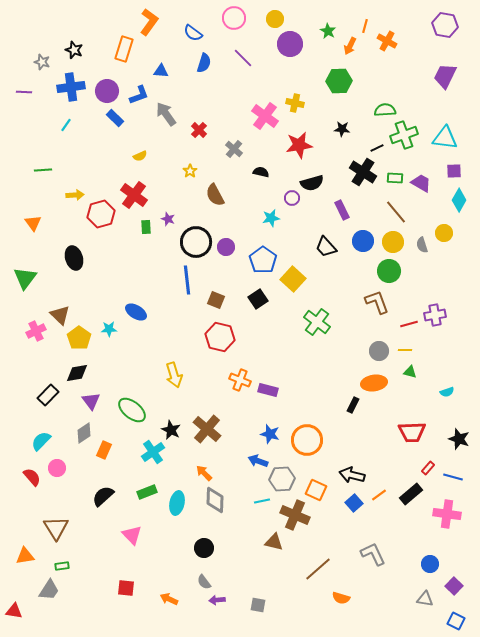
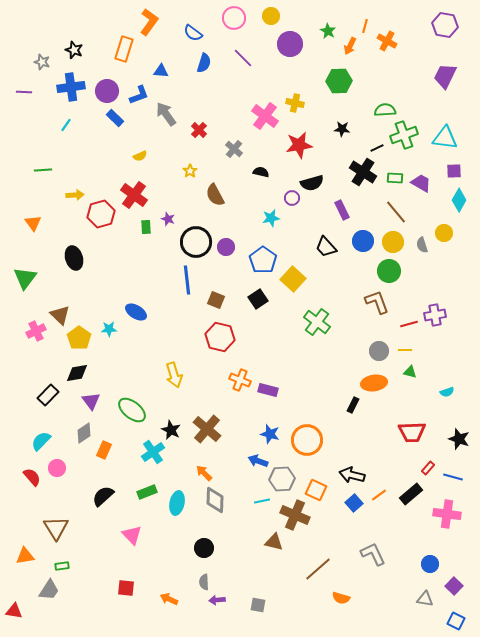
yellow circle at (275, 19): moved 4 px left, 3 px up
gray semicircle at (204, 582): rotated 35 degrees clockwise
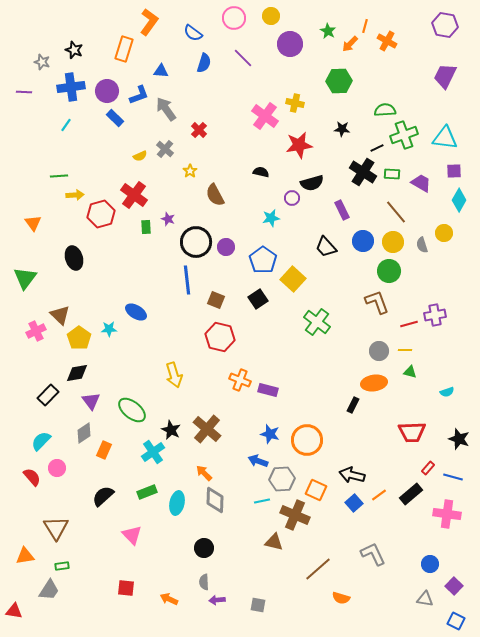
orange arrow at (350, 46): moved 2 px up; rotated 18 degrees clockwise
gray arrow at (166, 114): moved 5 px up
gray cross at (234, 149): moved 69 px left
green line at (43, 170): moved 16 px right, 6 px down
green rectangle at (395, 178): moved 3 px left, 4 px up
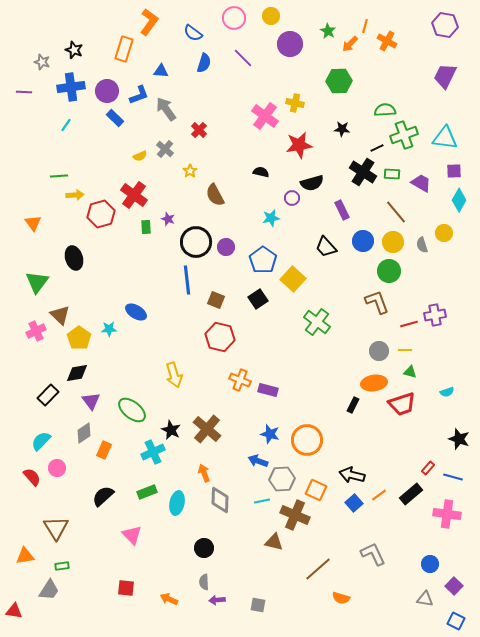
green triangle at (25, 278): moved 12 px right, 4 px down
red trapezoid at (412, 432): moved 10 px left, 28 px up; rotated 16 degrees counterclockwise
cyan cross at (153, 452): rotated 10 degrees clockwise
orange arrow at (204, 473): rotated 24 degrees clockwise
gray diamond at (215, 500): moved 5 px right
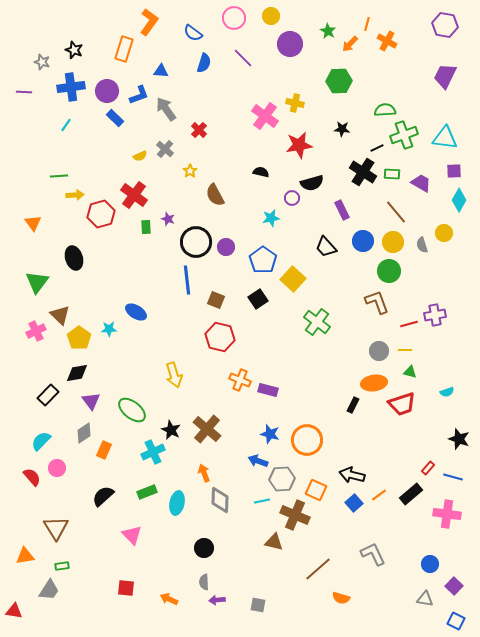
orange line at (365, 26): moved 2 px right, 2 px up
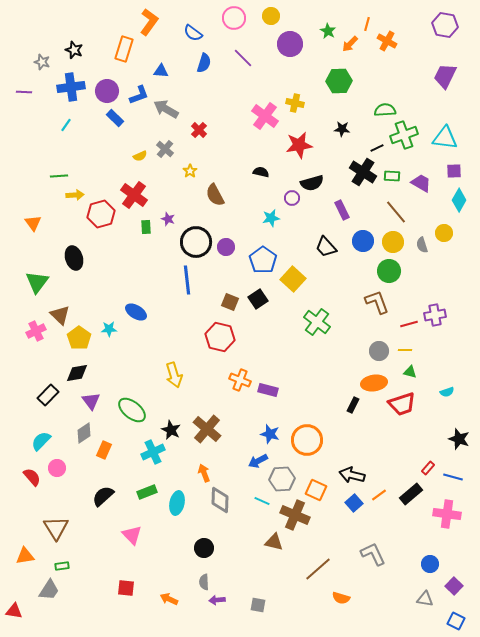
gray arrow at (166, 109): rotated 25 degrees counterclockwise
green rectangle at (392, 174): moved 2 px down
brown square at (216, 300): moved 14 px right, 2 px down
blue arrow at (258, 461): rotated 48 degrees counterclockwise
cyan line at (262, 501): rotated 35 degrees clockwise
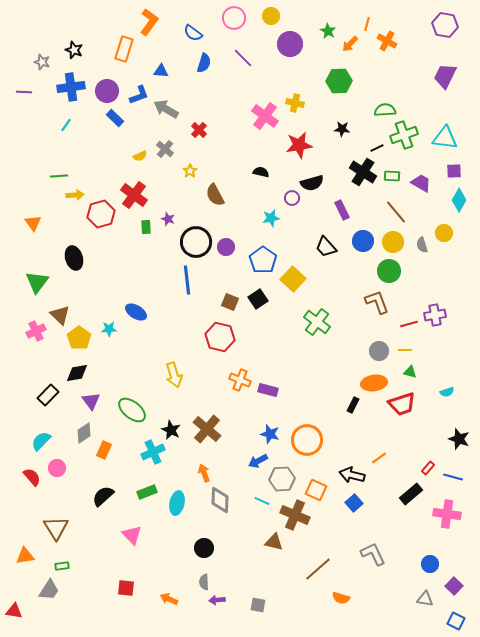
orange line at (379, 495): moved 37 px up
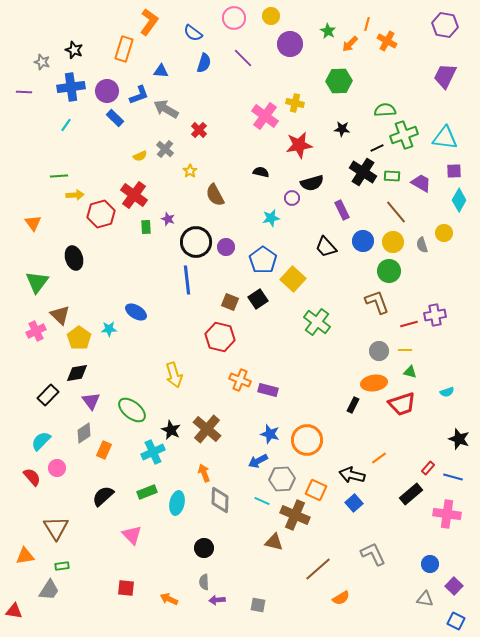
orange semicircle at (341, 598): rotated 48 degrees counterclockwise
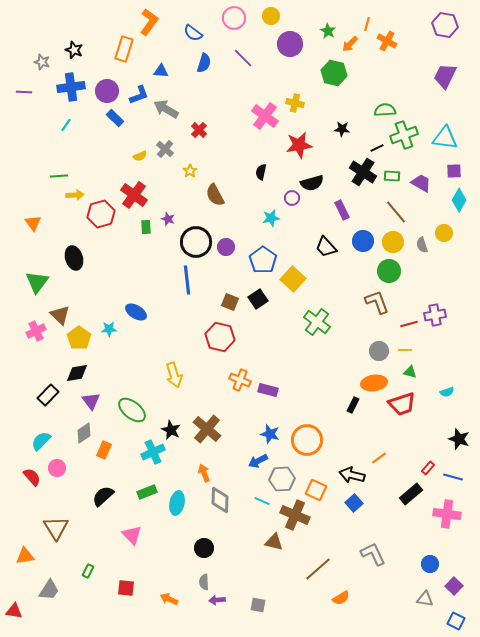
green hexagon at (339, 81): moved 5 px left, 8 px up; rotated 15 degrees clockwise
black semicircle at (261, 172): rotated 91 degrees counterclockwise
green rectangle at (62, 566): moved 26 px right, 5 px down; rotated 56 degrees counterclockwise
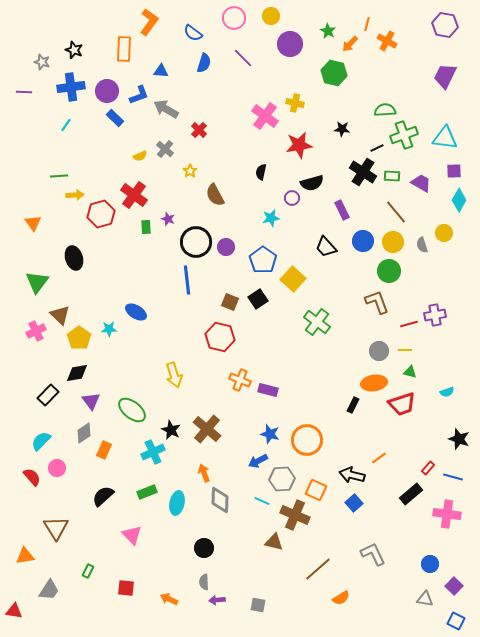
orange rectangle at (124, 49): rotated 15 degrees counterclockwise
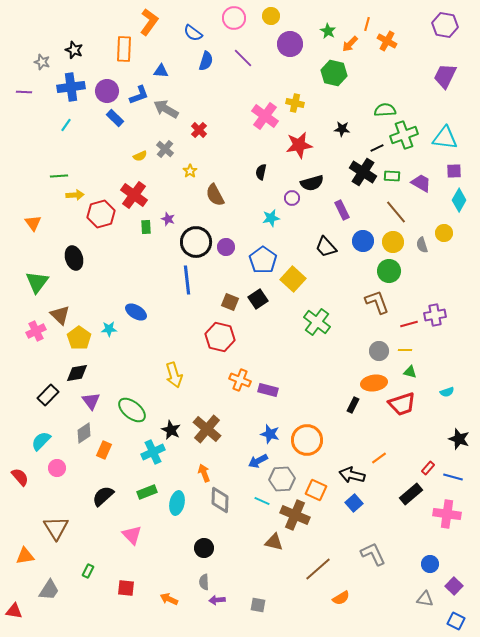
blue semicircle at (204, 63): moved 2 px right, 2 px up
red semicircle at (32, 477): moved 12 px left
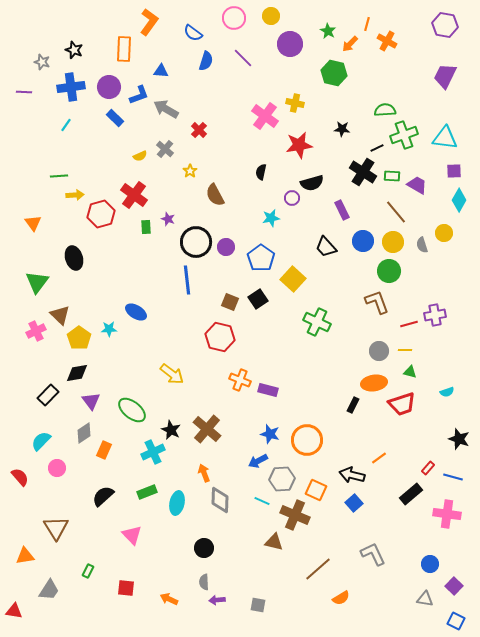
purple circle at (107, 91): moved 2 px right, 4 px up
purple trapezoid at (421, 183): moved 4 px left, 2 px down
blue pentagon at (263, 260): moved 2 px left, 2 px up
green cross at (317, 322): rotated 12 degrees counterclockwise
yellow arrow at (174, 375): moved 2 px left, 1 px up; rotated 35 degrees counterclockwise
